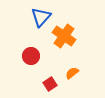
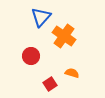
orange semicircle: rotated 56 degrees clockwise
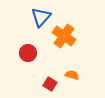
red circle: moved 3 px left, 3 px up
orange semicircle: moved 2 px down
red square: rotated 24 degrees counterclockwise
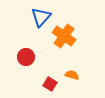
red circle: moved 2 px left, 4 px down
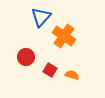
red square: moved 14 px up
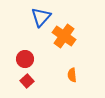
red circle: moved 1 px left, 2 px down
red square: moved 23 px left, 11 px down; rotated 16 degrees clockwise
orange semicircle: rotated 112 degrees counterclockwise
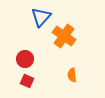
red square: rotated 24 degrees counterclockwise
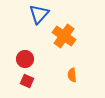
blue triangle: moved 2 px left, 3 px up
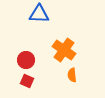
blue triangle: rotated 50 degrees clockwise
orange cross: moved 14 px down
red circle: moved 1 px right, 1 px down
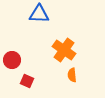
red circle: moved 14 px left
